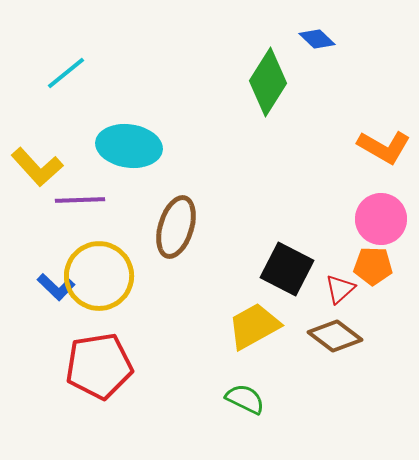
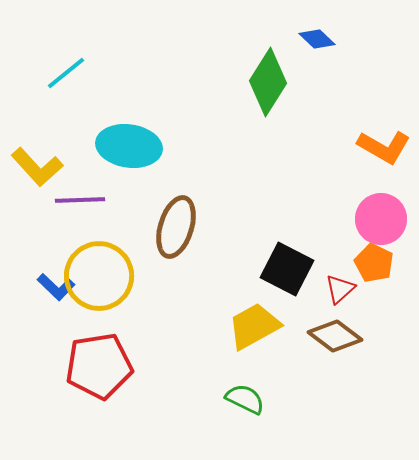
orange pentagon: moved 1 px right, 3 px up; rotated 24 degrees clockwise
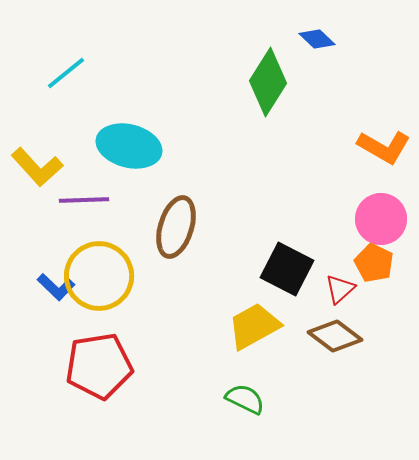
cyan ellipse: rotated 6 degrees clockwise
purple line: moved 4 px right
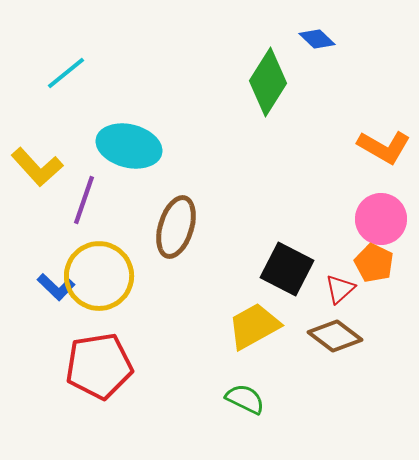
purple line: rotated 69 degrees counterclockwise
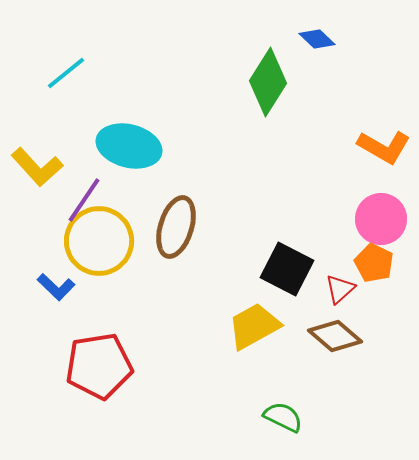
purple line: rotated 15 degrees clockwise
yellow circle: moved 35 px up
brown diamond: rotated 4 degrees clockwise
green semicircle: moved 38 px right, 18 px down
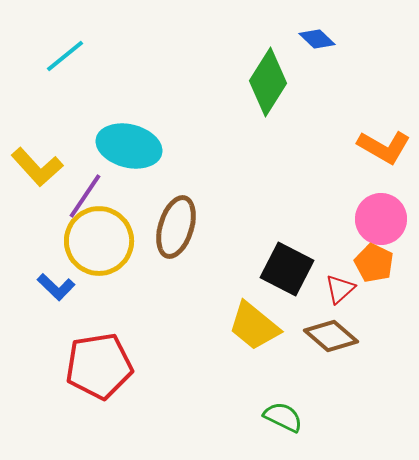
cyan line: moved 1 px left, 17 px up
purple line: moved 1 px right, 4 px up
yellow trapezoid: rotated 112 degrees counterclockwise
brown diamond: moved 4 px left
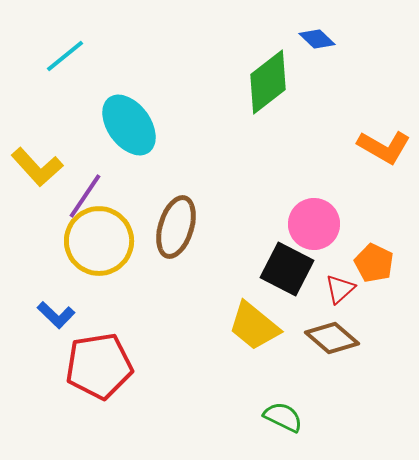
green diamond: rotated 20 degrees clockwise
cyan ellipse: moved 21 px up; rotated 40 degrees clockwise
pink circle: moved 67 px left, 5 px down
blue L-shape: moved 28 px down
brown diamond: moved 1 px right, 2 px down
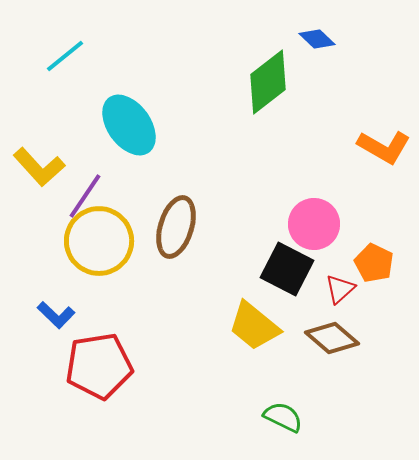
yellow L-shape: moved 2 px right
